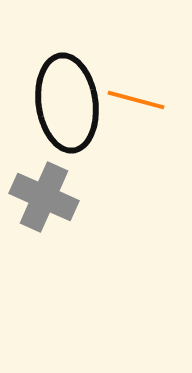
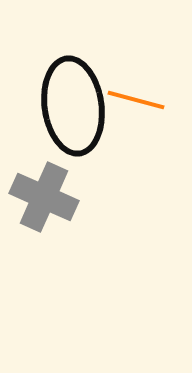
black ellipse: moved 6 px right, 3 px down
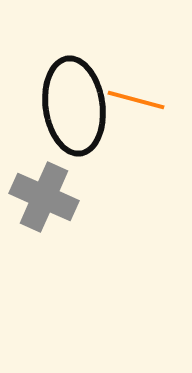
black ellipse: moved 1 px right
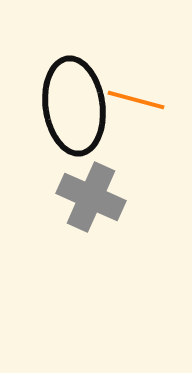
gray cross: moved 47 px right
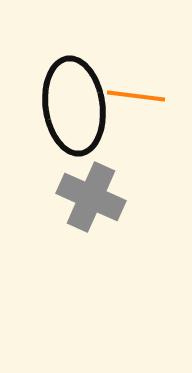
orange line: moved 4 px up; rotated 8 degrees counterclockwise
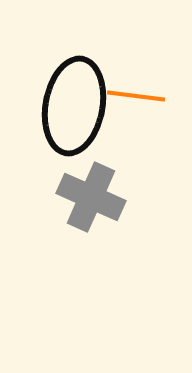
black ellipse: rotated 18 degrees clockwise
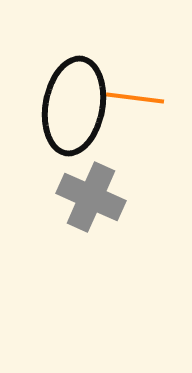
orange line: moved 1 px left, 2 px down
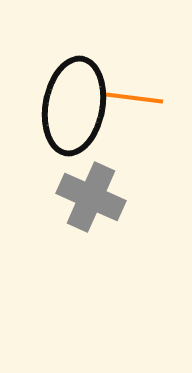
orange line: moved 1 px left
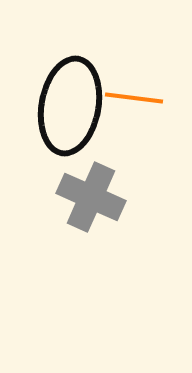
black ellipse: moved 4 px left
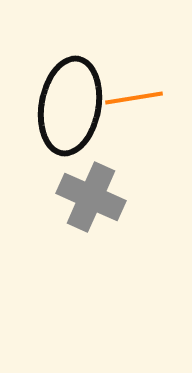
orange line: rotated 16 degrees counterclockwise
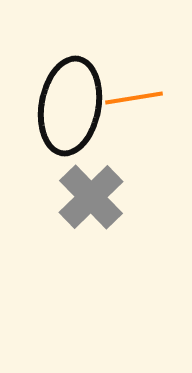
gray cross: rotated 22 degrees clockwise
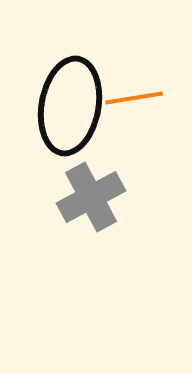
gray cross: rotated 16 degrees clockwise
